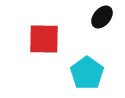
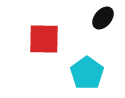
black ellipse: moved 1 px right, 1 px down
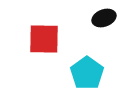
black ellipse: moved 1 px right; rotated 30 degrees clockwise
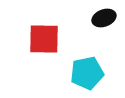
cyan pentagon: rotated 24 degrees clockwise
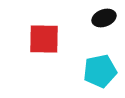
cyan pentagon: moved 13 px right, 2 px up
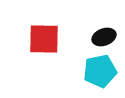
black ellipse: moved 19 px down
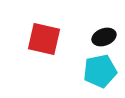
red square: rotated 12 degrees clockwise
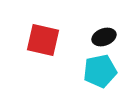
red square: moved 1 px left, 1 px down
